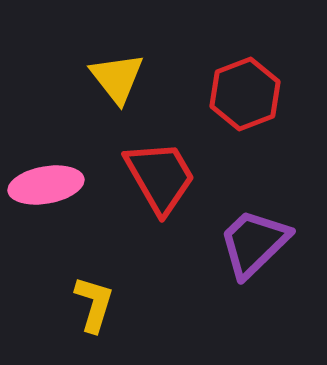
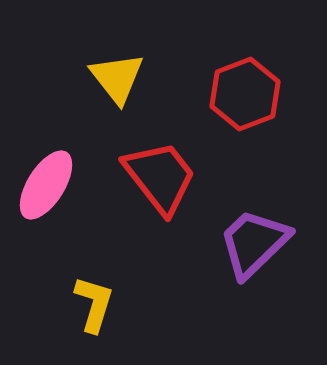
red trapezoid: rotated 8 degrees counterclockwise
pink ellipse: rotated 48 degrees counterclockwise
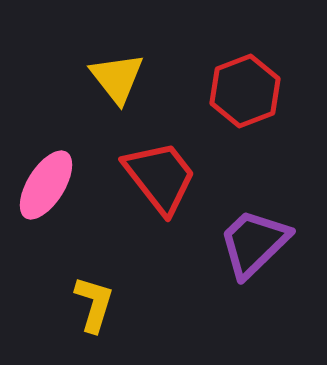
red hexagon: moved 3 px up
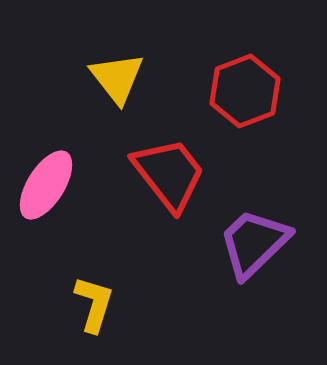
red trapezoid: moved 9 px right, 3 px up
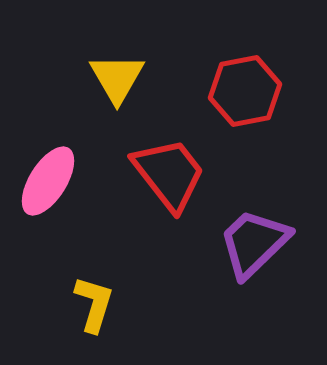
yellow triangle: rotated 8 degrees clockwise
red hexagon: rotated 10 degrees clockwise
pink ellipse: moved 2 px right, 4 px up
